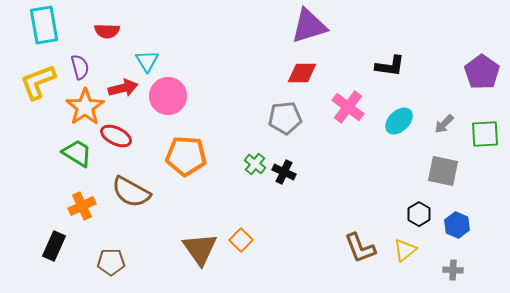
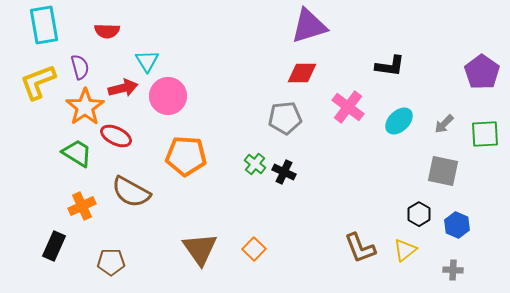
orange square: moved 13 px right, 9 px down
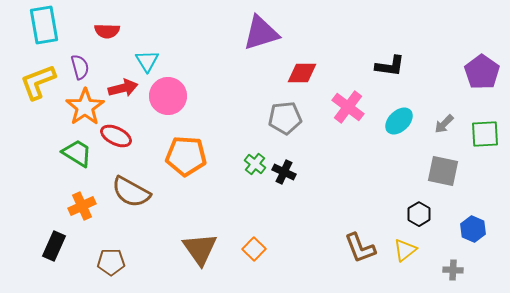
purple triangle: moved 48 px left, 7 px down
blue hexagon: moved 16 px right, 4 px down
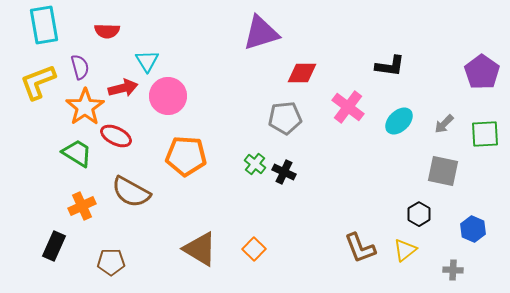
brown triangle: rotated 24 degrees counterclockwise
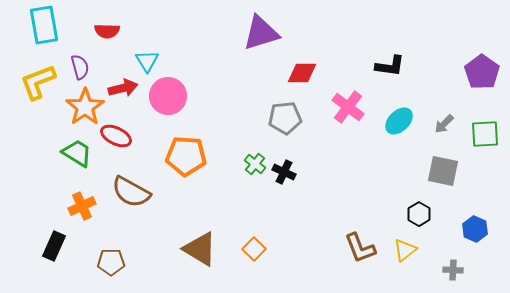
blue hexagon: moved 2 px right
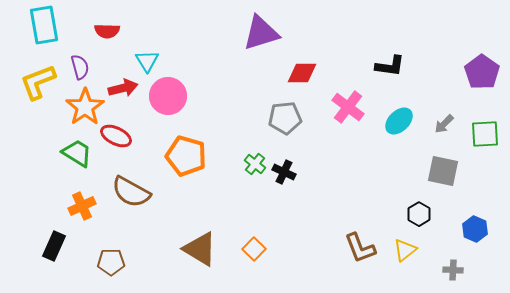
orange pentagon: rotated 12 degrees clockwise
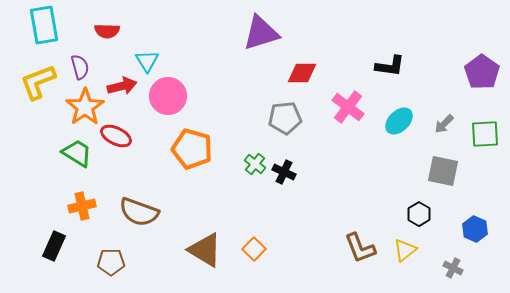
red arrow: moved 1 px left, 2 px up
orange pentagon: moved 6 px right, 7 px up
brown semicircle: moved 8 px right, 20 px down; rotated 9 degrees counterclockwise
orange cross: rotated 12 degrees clockwise
brown triangle: moved 5 px right, 1 px down
gray cross: moved 2 px up; rotated 24 degrees clockwise
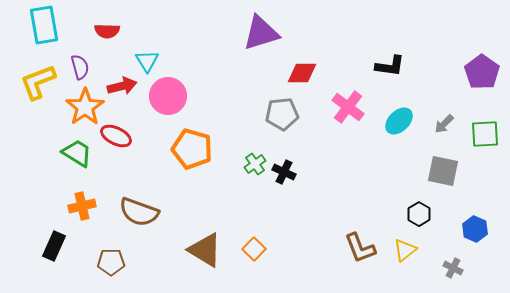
gray pentagon: moved 3 px left, 4 px up
green cross: rotated 15 degrees clockwise
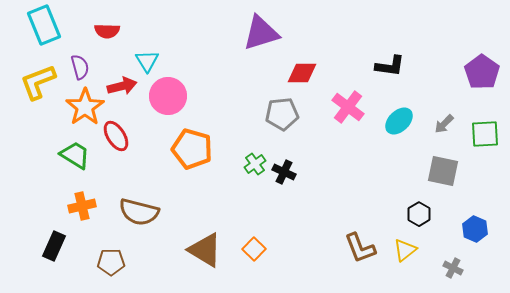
cyan rectangle: rotated 12 degrees counterclockwise
red ellipse: rotated 32 degrees clockwise
green trapezoid: moved 2 px left, 2 px down
brown semicircle: rotated 6 degrees counterclockwise
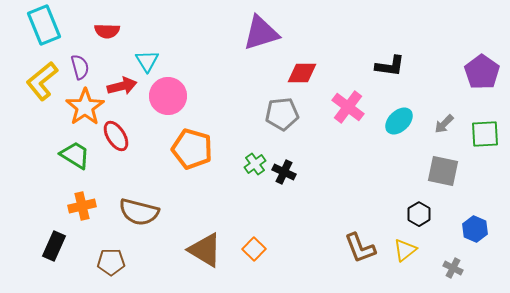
yellow L-shape: moved 4 px right, 1 px up; rotated 18 degrees counterclockwise
